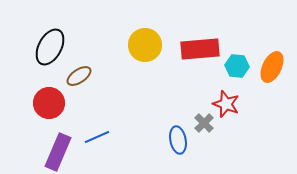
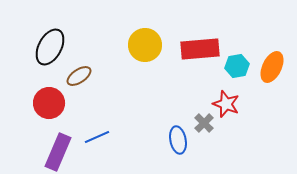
cyan hexagon: rotated 15 degrees counterclockwise
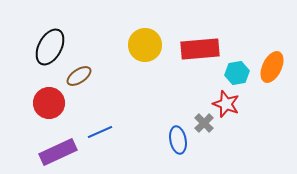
cyan hexagon: moved 7 px down
blue line: moved 3 px right, 5 px up
purple rectangle: rotated 42 degrees clockwise
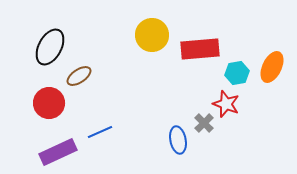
yellow circle: moved 7 px right, 10 px up
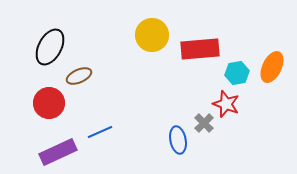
brown ellipse: rotated 10 degrees clockwise
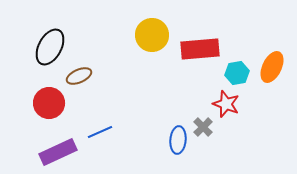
gray cross: moved 1 px left, 4 px down
blue ellipse: rotated 16 degrees clockwise
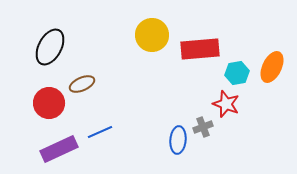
brown ellipse: moved 3 px right, 8 px down
gray cross: rotated 24 degrees clockwise
purple rectangle: moved 1 px right, 3 px up
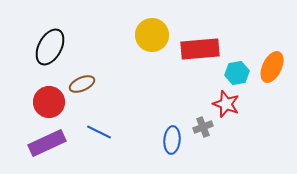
red circle: moved 1 px up
blue line: moved 1 px left; rotated 50 degrees clockwise
blue ellipse: moved 6 px left
purple rectangle: moved 12 px left, 6 px up
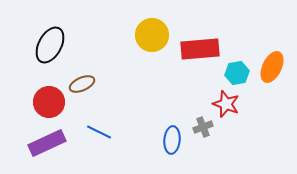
black ellipse: moved 2 px up
